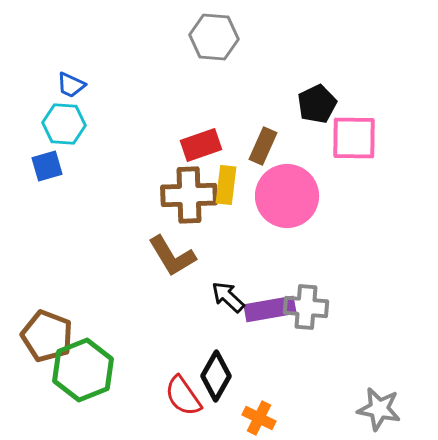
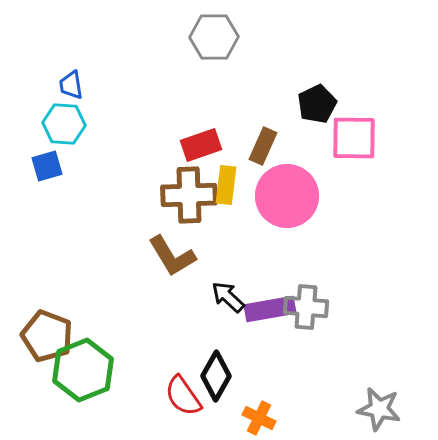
gray hexagon: rotated 6 degrees counterclockwise
blue trapezoid: rotated 56 degrees clockwise
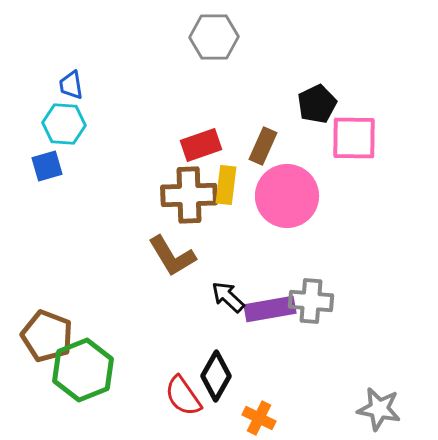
gray cross: moved 5 px right, 6 px up
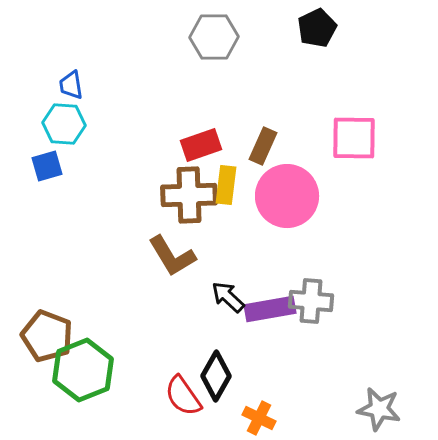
black pentagon: moved 76 px up
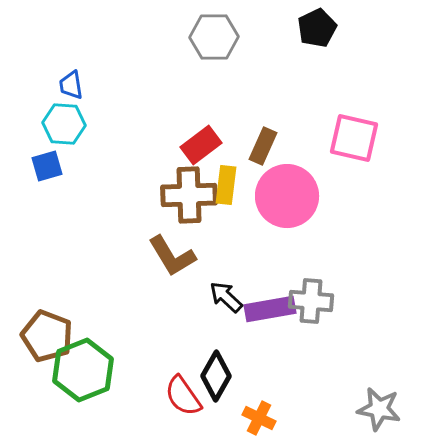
pink square: rotated 12 degrees clockwise
red rectangle: rotated 18 degrees counterclockwise
black arrow: moved 2 px left
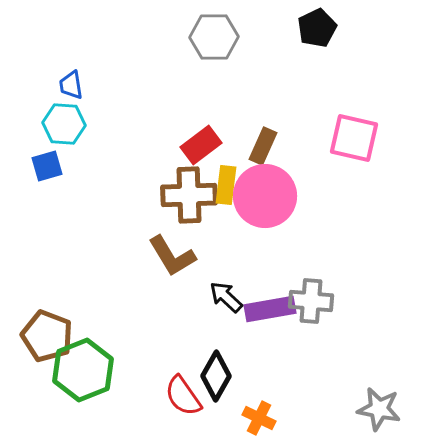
pink circle: moved 22 px left
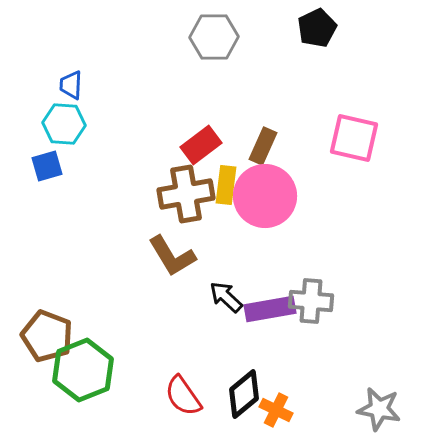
blue trapezoid: rotated 12 degrees clockwise
brown cross: moved 3 px left, 1 px up; rotated 8 degrees counterclockwise
black diamond: moved 28 px right, 18 px down; rotated 21 degrees clockwise
orange cross: moved 17 px right, 8 px up
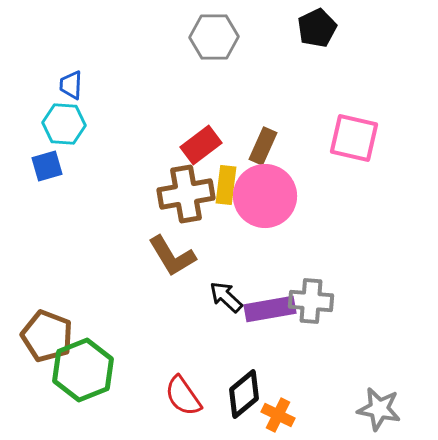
orange cross: moved 2 px right, 5 px down
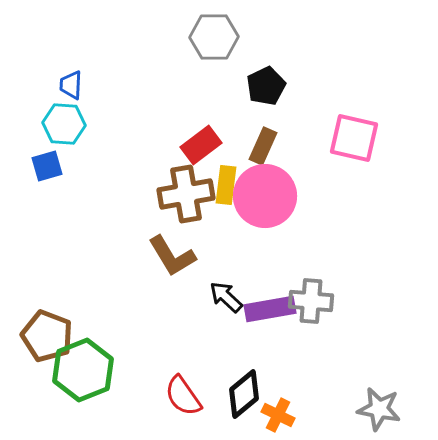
black pentagon: moved 51 px left, 58 px down
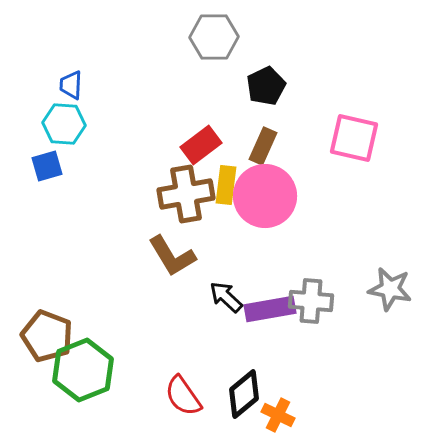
gray star: moved 11 px right, 120 px up
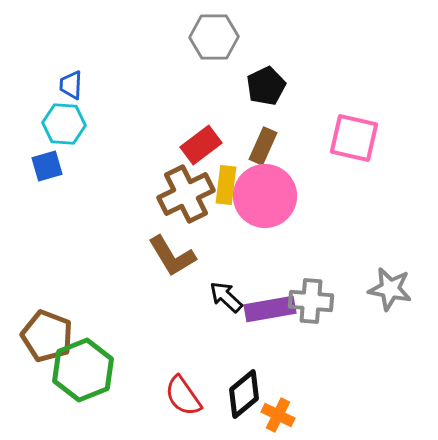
brown cross: rotated 16 degrees counterclockwise
